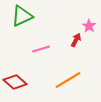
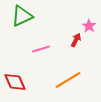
red diamond: rotated 25 degrees clockwise
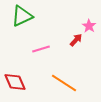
red arrow: rotated 16 degrees clockwise
orange line: moved 4 px left, 3 px down; rotated 64 degrees clockwise
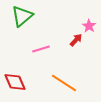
green triangle: rotated 15 degrees counterclockwise
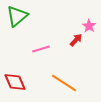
green triangle: moved 5 px left
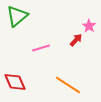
pink line: moved 1 px up
orange line: moved 4 px right, 2 px down
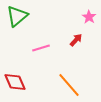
pink star: moved 9 px up
orange line: moved 1 px right; rotated 16 degrees clockwise
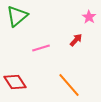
red diamond: rotated 10 degrees counterclockwise
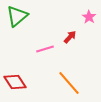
red arrow: moved 6 px left, 3 px up
pink line: moved 4 px right, 1 px down
orange line: moved 2 px up
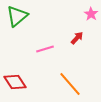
pink star: moved 2 px right, 3 px up
red arrow: moved 7 px right, 1 px down
orange line: moved 1 px right, 1 px down
